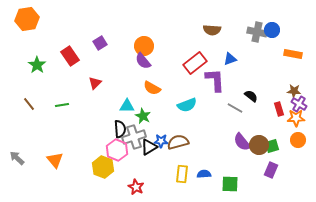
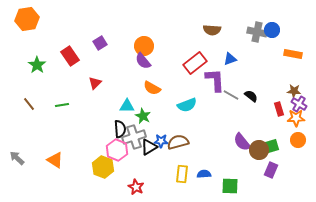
gray line at (235, 108): moved 4 px left, 13 px up
brown circle at (259, 145): moved 5 px down
orange triangle at (55, 160): rotated 18 degrees counterclockwise
green square at (230, 184): moved 2 px down
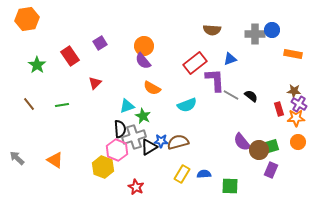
gray cross at (257, 32): moved 2 px left, 2 px down; rotated 12 degrees counterclockwise
cyan triangle at (127, 106): rotated 21 degrees counterclockwise
orange circle at (298, 140): moved 2 px down
yellow rectangle at (182, 174): rotated 24 degrees clockwise
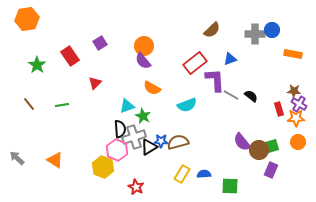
brown semicircle at (212, 30): rotated 48 degrees counterclockwise
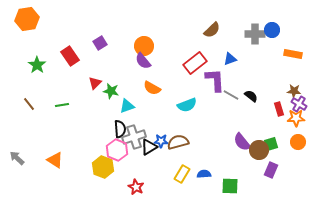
green star at (143, 116): moved 32 px left, 25 px up; rotated 14 degrees counterclockwise
green square at (272, 146): moved 1 px left, 2 px up
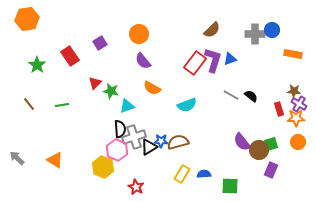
orange circle at (144, 46): moved 5 px left, 12 px up
red rectangle at (195, 63): rotated 15 degrees counterclockwise
purple L-shape at (215, 80): moved 2 px left, 20 px up; rotated 20 degrees clockwise
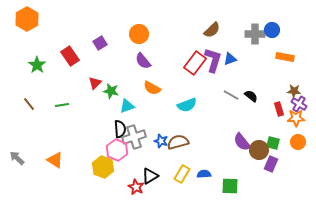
orange hexagon at (27, 19): rotated 20 degrees counterclockwise
orange rectangle at (293, 54): moved 8 px left, 3 px down
blue star at (161, 141): rotated 16 degrees clockwise
green square at (271, 144): moved 2 px right, 1 px up; rotated 32 degrees clockwise
black triangle at (149, 147): moved 1 px right, 29 px down
purple rectangle at (271, 170): moved 6 px up
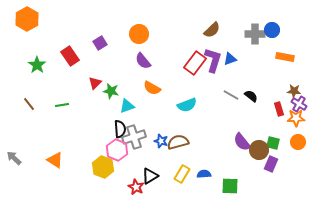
gray arrow at (17, 158): moved 3 px left
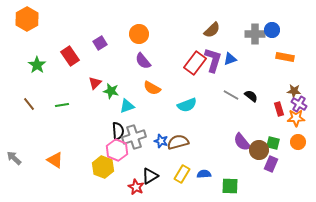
black semicircle at (120, 129): moved 2 px left, 2 px down
